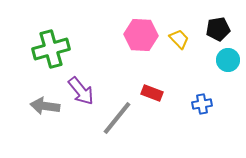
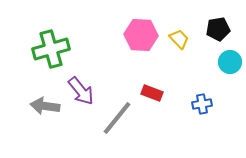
cyan circle: moved 2 px right, 2 px down
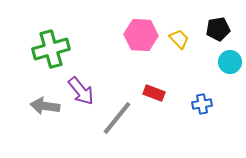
red rectangle: moved 2 px right
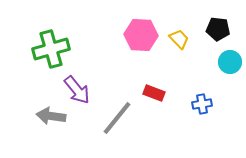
black pentagon: rotated 15 degrees clockwise
purple arrow: moved 4 px left, 1 px up
gray arrow: moved 6 px right, 10 px down
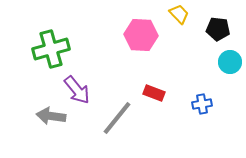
yellow trapezoid: moved 25 px up
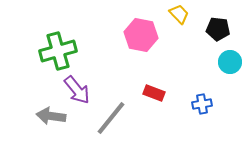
pink hexagon: rotated 8 degrees clockwise
green cross: moved 7 px right, 2 px down
gray line: moved 6 px left
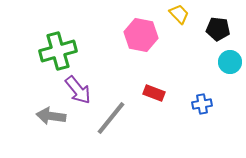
purple arrow: moved 1 px right
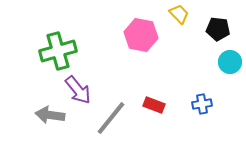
red rectangle: moved 12 px down
gray arrow: moved 1 px left, 1 px up
